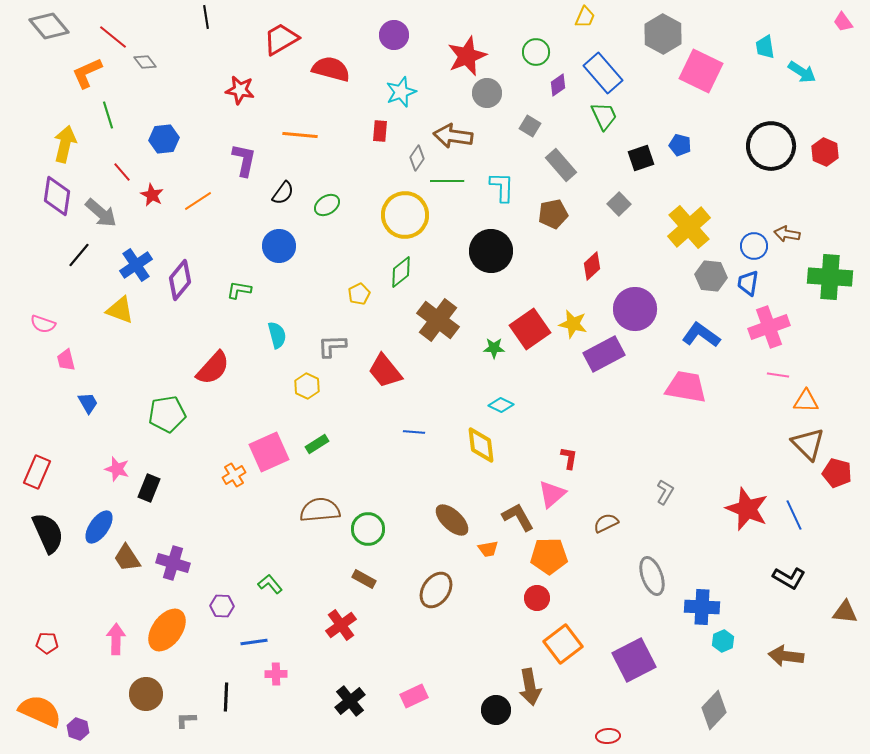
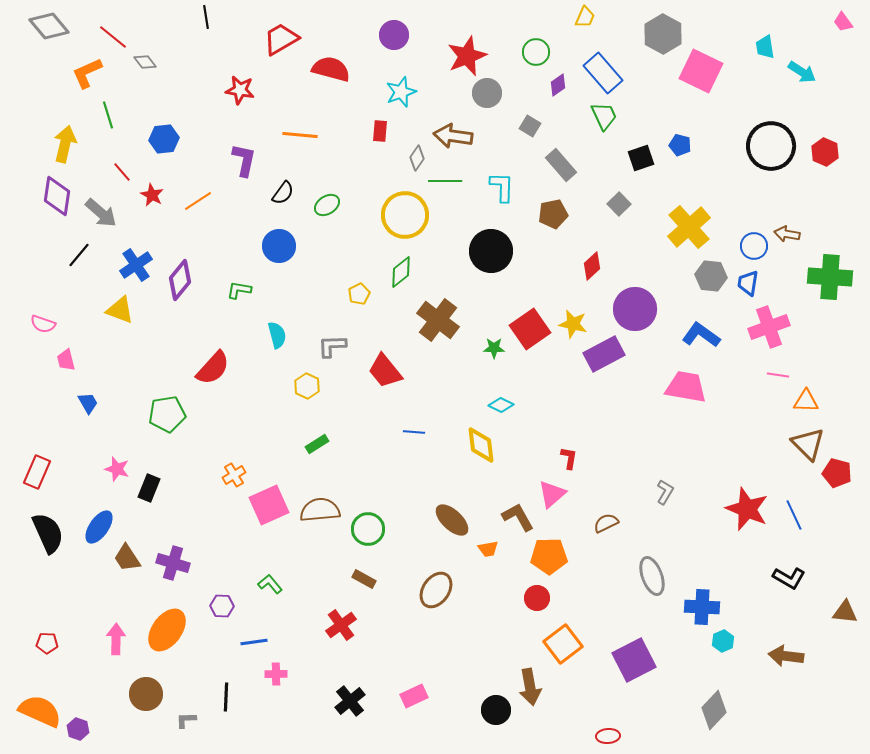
green line at (447, 181): moved 2 px left
pink square at (269, 452): moved 53 px down
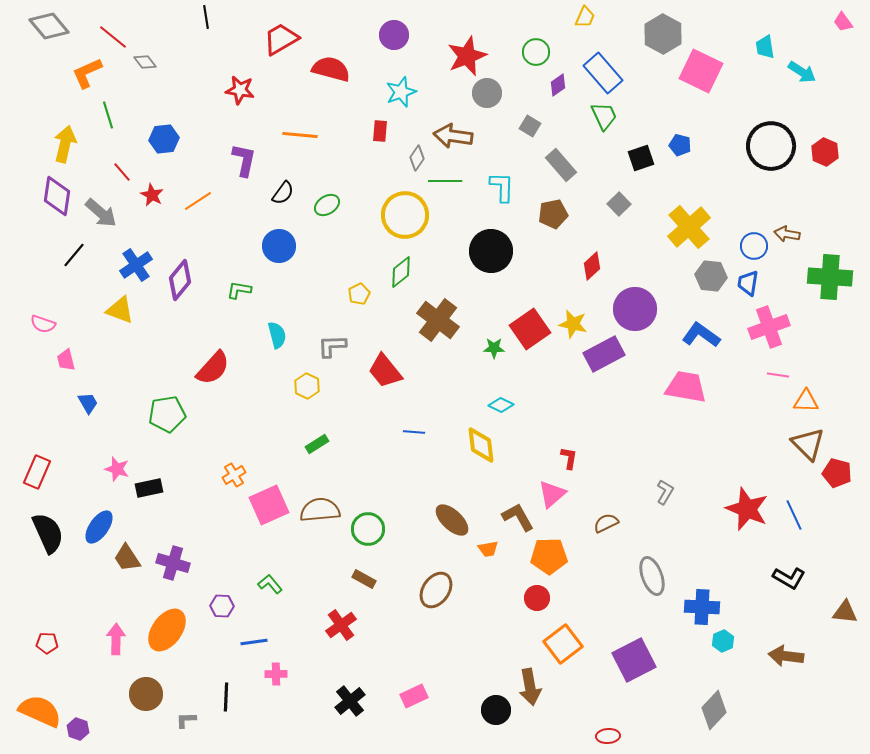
black line at (79, 255): moved 5 px left
black rectangle at (149, 488): rotated 56 degrees clockwise
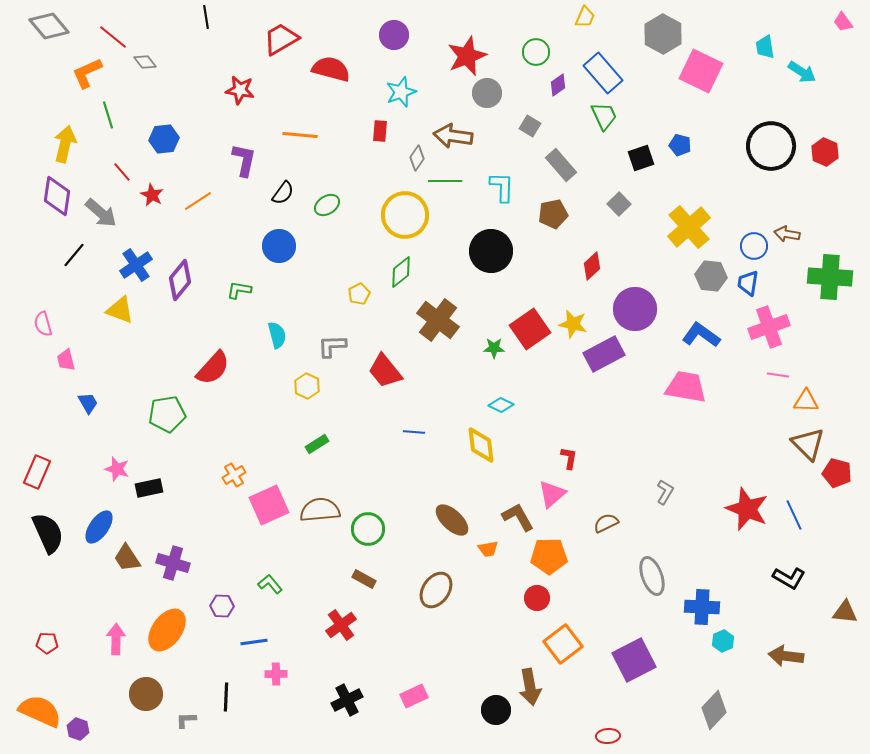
pink semicircle at (43, 324): rotated 55 degrees clockwise
black cross at (350, 701): moved 3 px left, 1 px up; rotated 12 degrees clockwise
